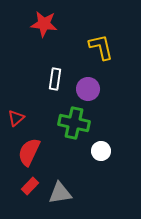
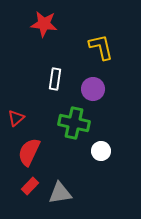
purple circle: moved 5 px right
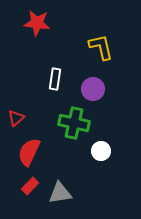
red star: moved 7 px left, 1 px up
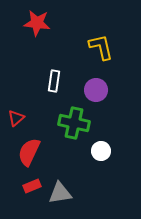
white rectangle: moved 1 px left, 2 px down
purple circle: moved 3 px right, 1 px down
red rectangle: moved 2 px right; rotated 24 degrees clockwise
